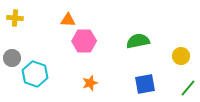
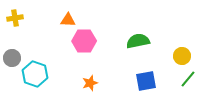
yellow cross: rotated 14 degrees counterclockwise
yellow circle: moved 1 px right
blue square: moved 1 px right, 3 px up
green line: moved 9 px up
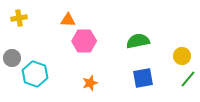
yellow cross: moved 4 px right
blue square: moved 3 px left, 3 px up
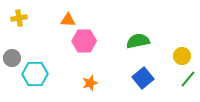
cyan hexagon: rotated 20 degrees counterclockwise
blue square: rotated 30 degrees counterclockwise
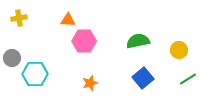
yellow circle: moved 3 px left, 6 px up
green line: rotated 18 degrees clockwise
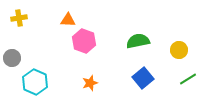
pink hexagon: rotated 20 degrees clockwise
cyan hexagon: moved 8 px down; rotated 25 degrees clockwise
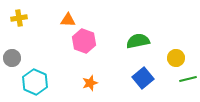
yellow circle: moved 3 px left, 8 px down
green line: rotated 18 degrees clockwise
